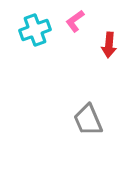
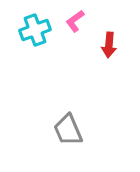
gray trapezoid: moved 20 px left, 10 px down
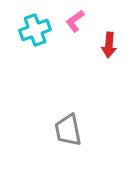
gray trapezoid: rotated 12 degrees clockwise
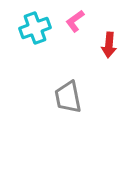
cyan cross: moved 2 px up
gray trapezoid: moved 33 px up
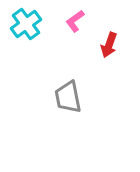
cyan cross: moved 9 px left, 4 px up; rotated 16 degrees counterclockwise
red arrow: rotated 15 degrees clockwise
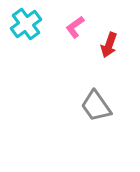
pink L-shape: moved 6 px down
gray trapezoid: moved 28 px right, 9 px down; rotated 24 degrees counterclockwise
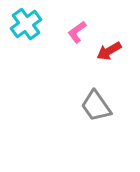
pink L-shape: moved 2 px right, 5 px down
red arrow: moved 6 px down; rotated 40 degrees clockwise
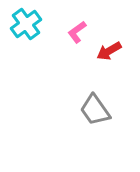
gray trapezoid: moved 1 px left, 4 px down
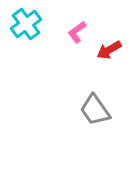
red arrow: moved 1 px up
